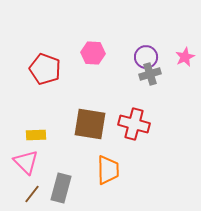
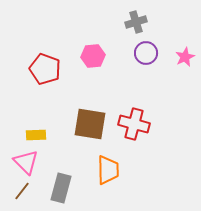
pink hexagon: moved 3 px down; rotated 10 degrees counterclockwise
purple circle: moved 4 px up
gray cross: moved 14 px left, 52 px up
brown line: moved 10 px left, 3 px up
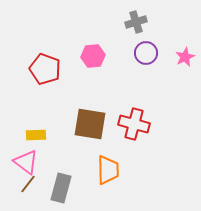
pink triangle: rotated 8 degrees counterclockwise
brown line: moved 6 px right, 7 px up
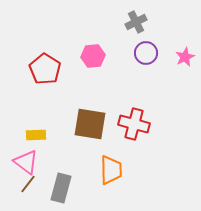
gray cross: rotated 10 degrees counterclockwise
red pentagon: rotated 12 degrees clockwise
orange trapezoid: moved 3 px right
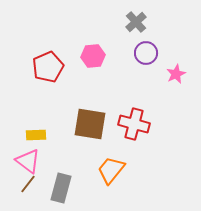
gray cross: rotated 15 degrees counterclockwise
pink star: moved 9 px left, 17 px down
red pentagon: moved 3 px right, 2 px up; rotated 16 degrees clockwise
pink triangle: moved 2 px right, 1 px up
orange trapezoid: rotated 140 degrees counterclockwise
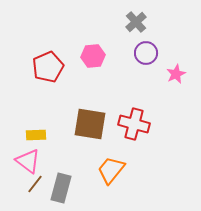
brown line: moved 7 px right
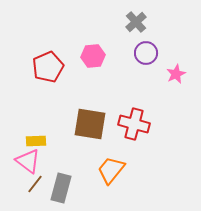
yellow rectangle: moved 6 px down
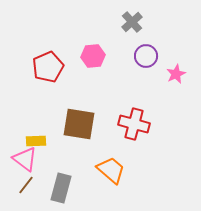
gray cross: moved 4 px left
purple circle: moved 3 px down
brown square: moved 11 px left
pink triangle: moved 3 px left, 2 px up
orange trapezoid: rotated 92 degrees clockwise
brown line: moved 9 px left, 1 px down
